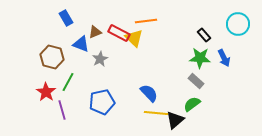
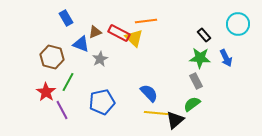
blue arrow: moved 2 px right
gray rectangle: rotated 21 degrees clockwise
purple line: rotated 12 degrees counterclockwise
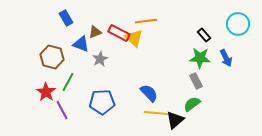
blue pentagon: rotated 10 degrees clockwise
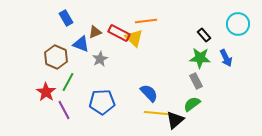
brown hexagon: moved 4 px right; rotated 10 degrees clockwise
purple line: moved 2 px right
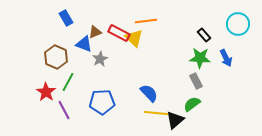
blue triangle: moved 3 px right
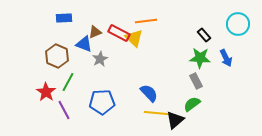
blue rectangle: moved 2 px left; rotated 63 degrees counterclockwise
brown hexagon: moved 1 px right, 1 px up
